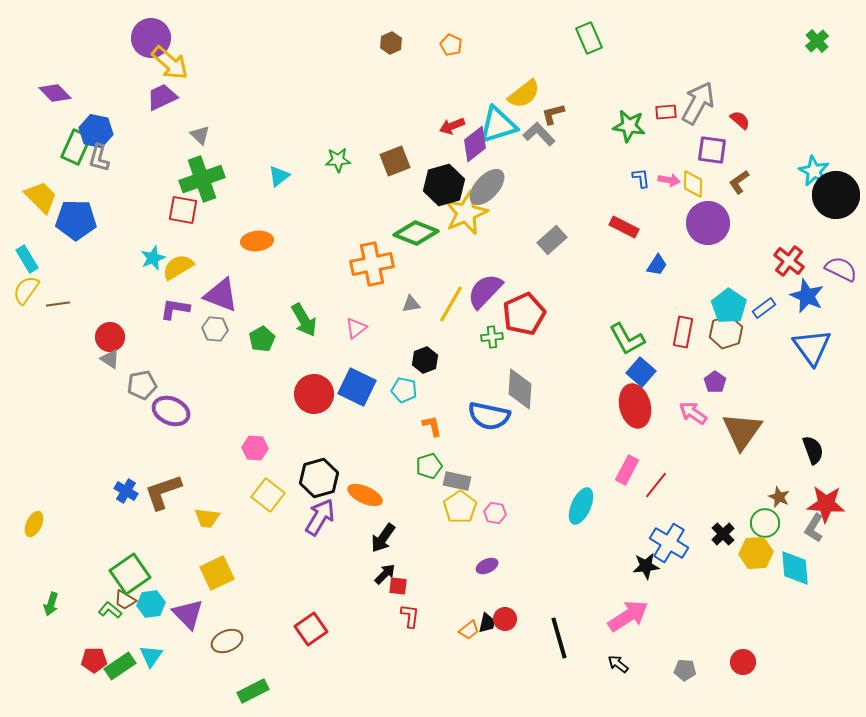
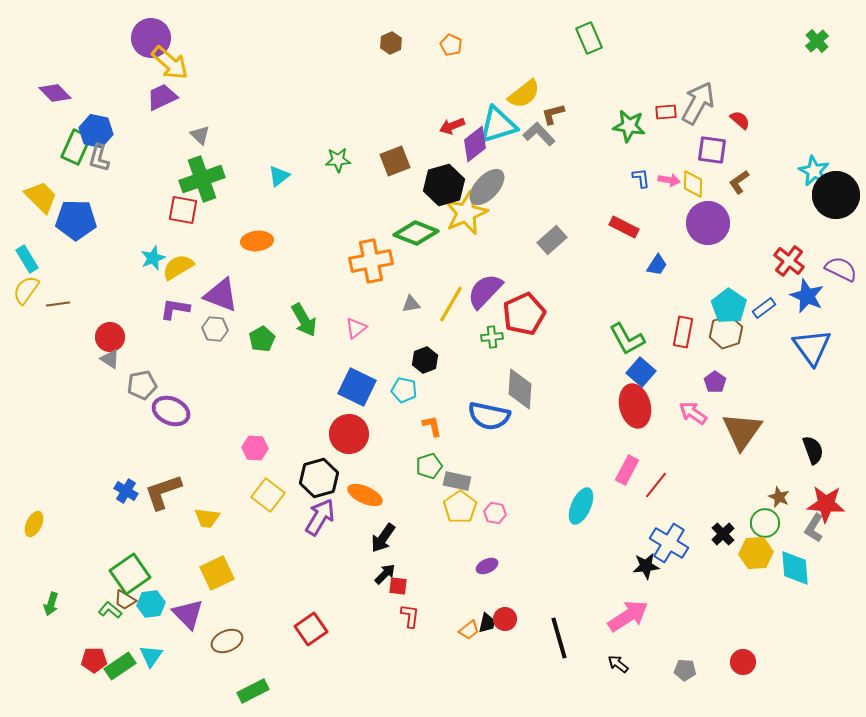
orange cross at (372, 264): moved 1 px left, 3 px up
red circle at (314, 394): moved 35 px right, 40 px down
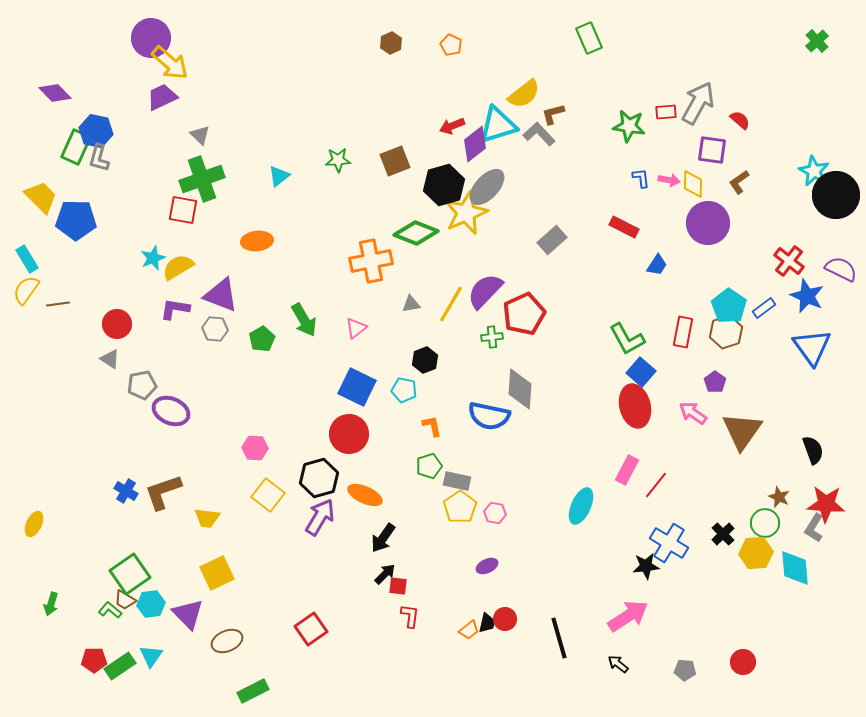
red circle at (110, 337): moved 7 px right, 13 px up
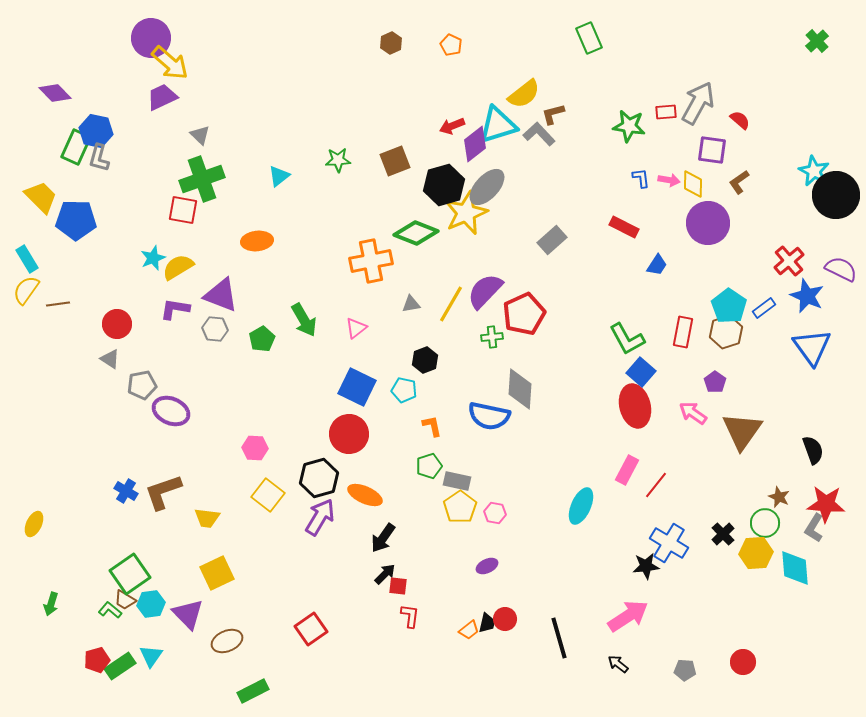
red cross at (789, 261): rotated 12 degrees clockwise
red pentagon at (94, 660): moved 3 px right; rotated 15 degrees counterclockwise
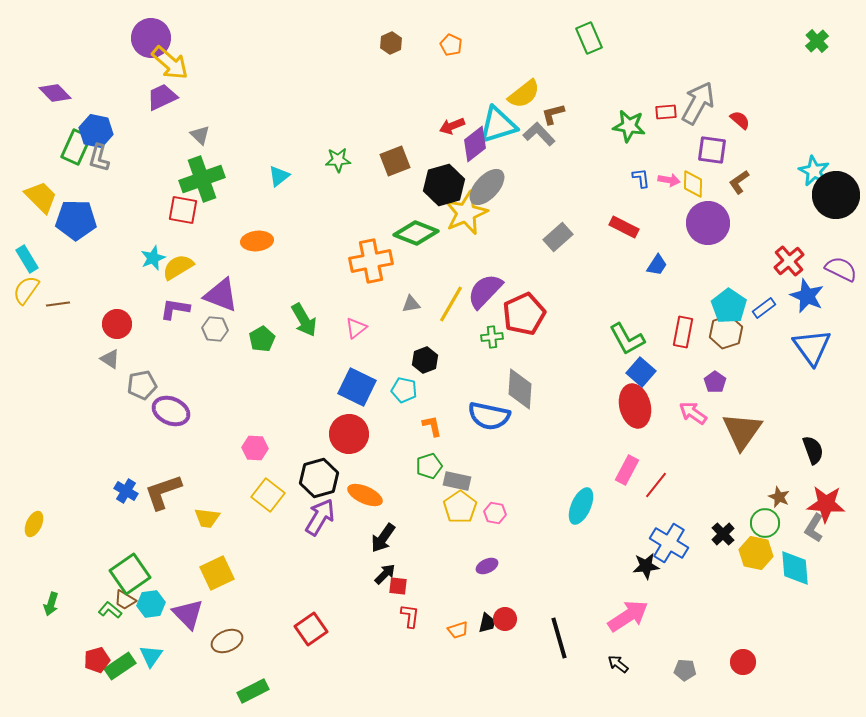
gray rectangle at (552, 240): moved 6 px right, 3 px up
yellow hexagon at (756, 553): rotated 16 degrees clockwise
orange trapezoid at (469, 630): moved 11 px left; rotated 20 degrees clockwise
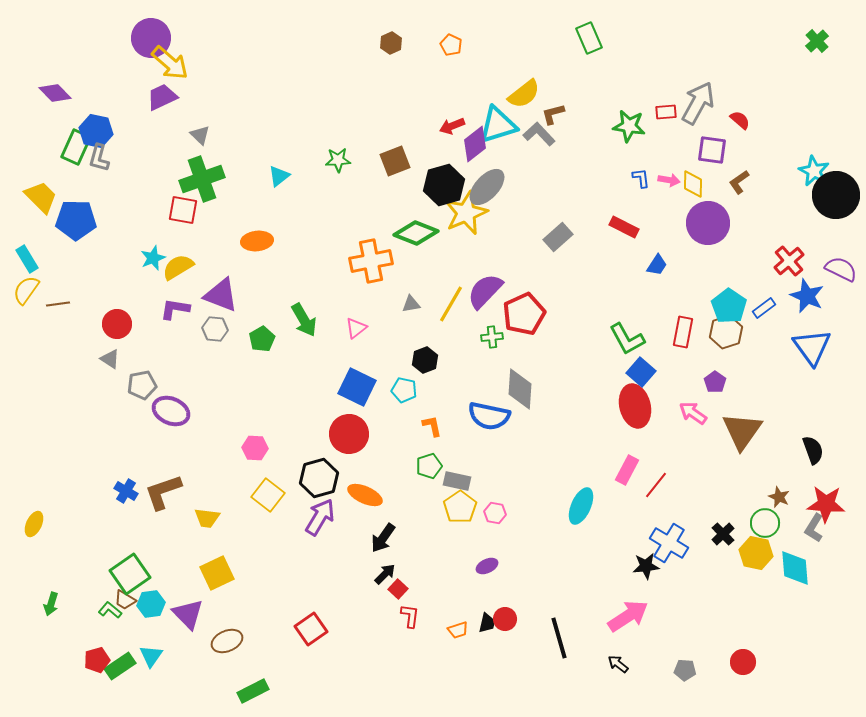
red square at (398, 586): moved 3 px down; rotated 36 degrees clockwise
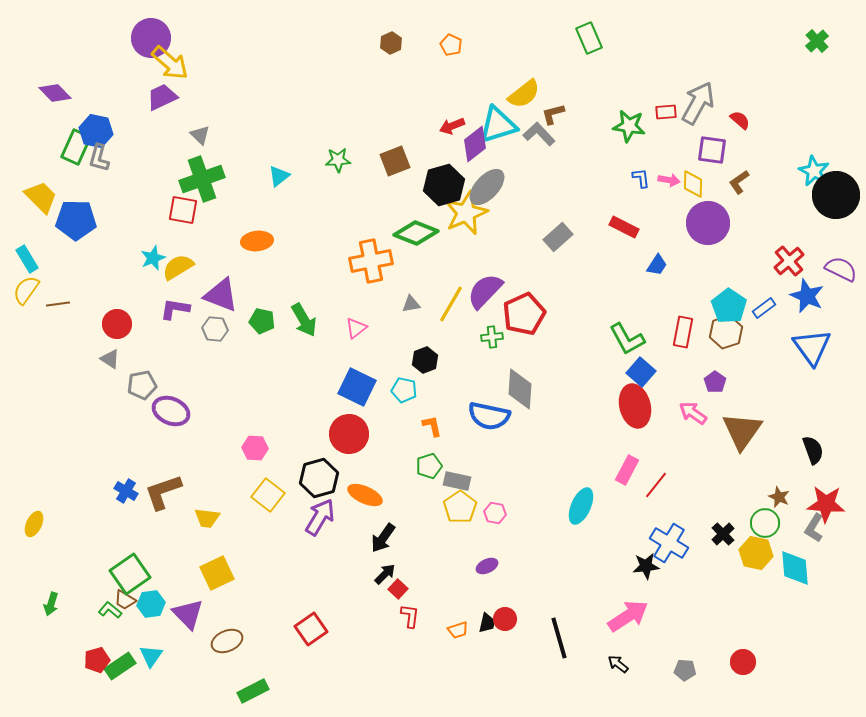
green pentagon at (262, 339): moved 18 px up; rotated 30 degrees counterclockwise
